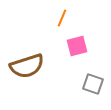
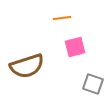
orange line: rotated 60 degrees clockwise
pink square: moved 2 px left, 1 px down
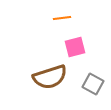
brown semicircle: moved 23 px right, 11 px down
gray square: rotated 10 degrees clockwise
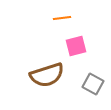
pink square: moved 1 px right, 1 px up
brown semicircle: moved 3 px left, 2 px up
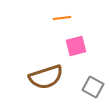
brown semicircle: moved 1 px left, 2 px down
gray square: moved 3 px down
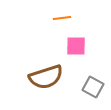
pink square: rotated 15 degrees clockwise
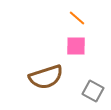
orange line: moved 15 px right; rotated 48 degrees clockwise
gray square: moved 4 px down
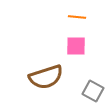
orange line: moved 1 px up; rotated 36 degrees counterclockwise
